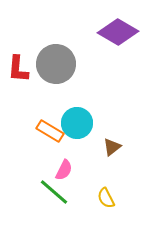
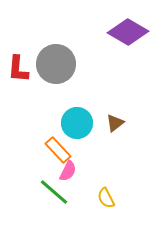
purple diamond: moved 10 px right
orange rectangle: moved 8 px right, 19 px down; rotated 16 degrees clockwise
brown triangle: moved 3 px right, 24 px up
pink semicircle: moved 4 px right, 1 px down
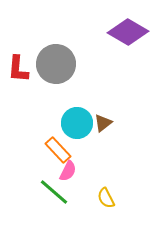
brown triangle: moved 12 px left
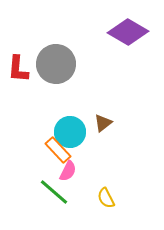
cyan circle: moved 7 px left, 9 px down
